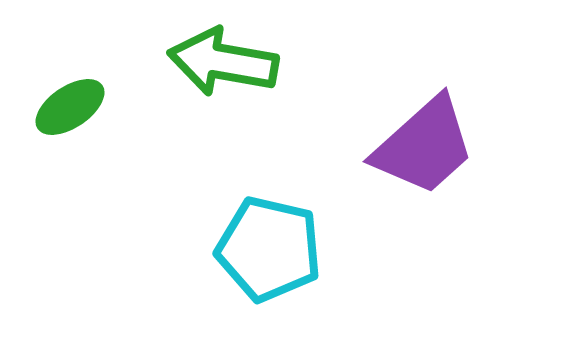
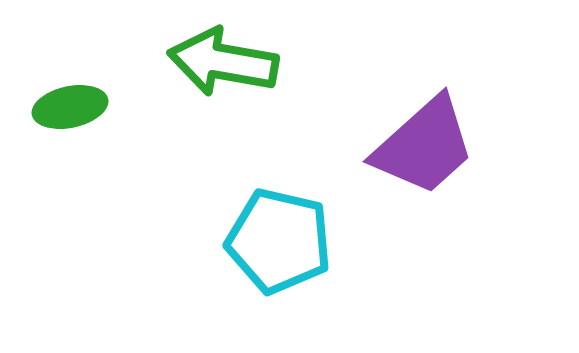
green ellipse: rotated 22 degrees clockwise
cyan pentagon: moved 10 px right, 8 px up
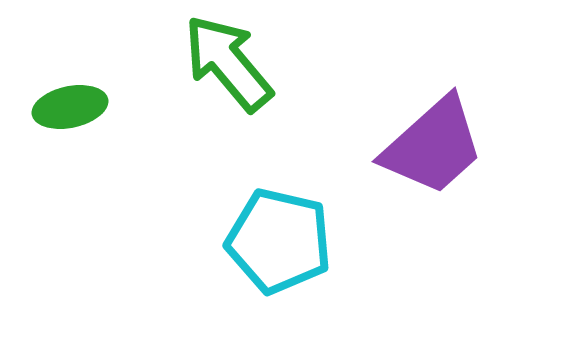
green arrow: moved 5 px right, 1 px down; rotated 40 degrees clockwise
purple trapezoid: moved 9 px right
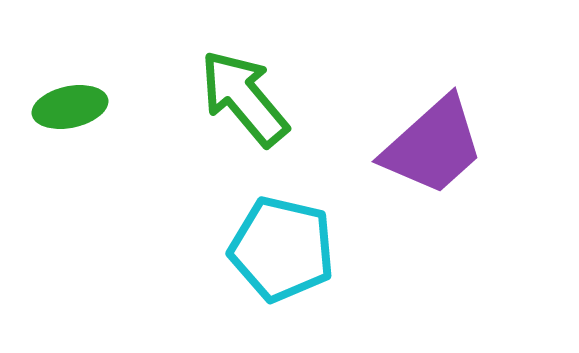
green arrow: moved 16 px right, 35 px down
cyan pentagon: moved 3 px right, 8 px down
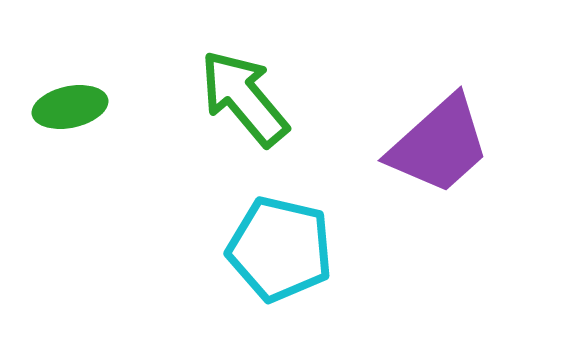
purple trapezoid: moved 6 px right, 1 px up
cyan pentagon: moved 2 px left
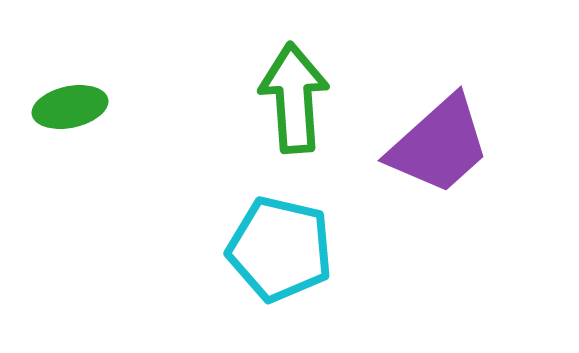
green arrow: moved 50 px right; rotated 36 degrees clockwise
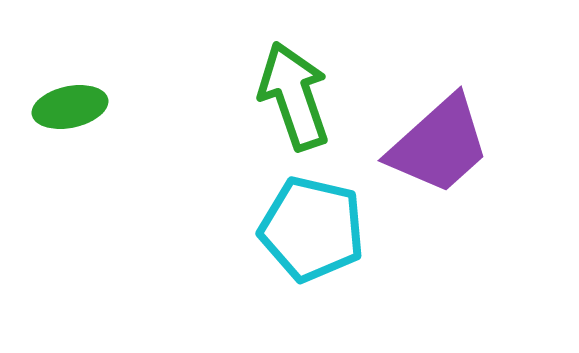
green arrow: moved 2 px up; rotated 15 degrees counterclockwise
cyan pentagon: moved 32 px right, 20 px up
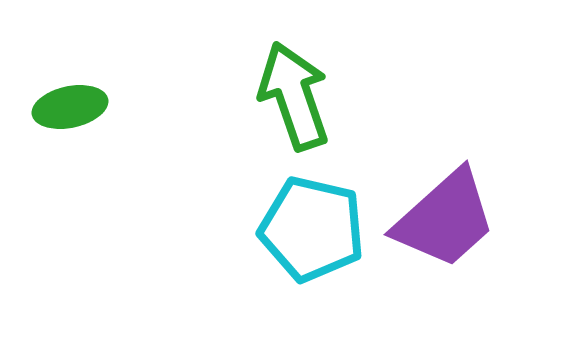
purple trapezoid: moved 6 px right, 74 px down
